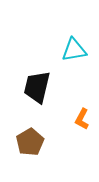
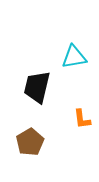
cyan triangle: moved 7 px down
orange L-shape: rotated 35 degrees counterclockwise
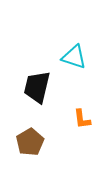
cyan triangle: rotated 28 degrees clockwise
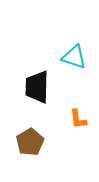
black trapezoid: rotated 12 degrees counterclockwise
orange L-shape: moved 4 px left
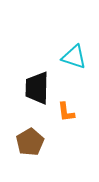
black trapezoid: moved 1 px down
orange L-shape: moved 12 px left, 7 px up
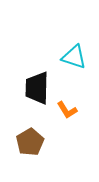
orange L-shape: moved 1 px right, 2 px up; rotated 25 degrees counterclockwise
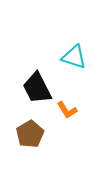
black trapezoid: rotated 28 degrees counterclockwise
brown pentagon: moved 8 px up
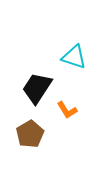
black trapezoid: rotated 60 degrees clockwise
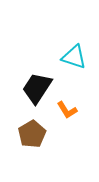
brown pentagon: moved 2 px right
